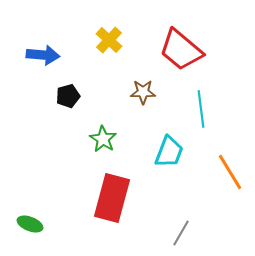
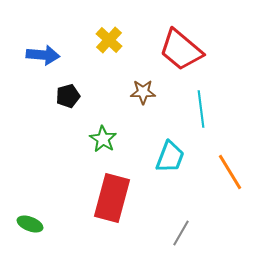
cyan trapezoid: moved 1 px right, 5 px down
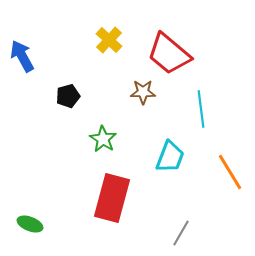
red trapezoid: moved 12 px left, 4 px down
blue arrow: moved 21 px left, 1 px down; rotated 124 degrees counterclockwise
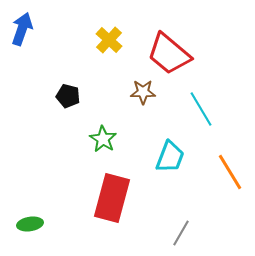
blue arrow: moved 27 px up; rotated 48 degrees clockwise
black pentagon: rotated 30 degrees clockwise
cyan line: rotated 24 degrees counterclockwise
green ellipse: rotated 30 degrees counterclockwise
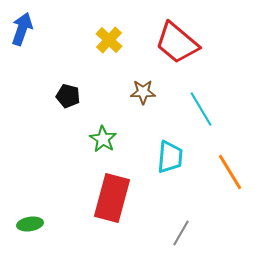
red trapezoid: moved 8 px right, 11 px up
cyan trapezoid: rotated 16 degrees counterclockwise
